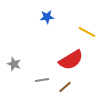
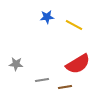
yellow line: moved 13 px left, 7 px up
red semicircle: moved 7 px right, 4 px down
gray star: moved 2 px right; rotated 16 degrees counterclockwise
brown line: rotated 32 degrees clockwise
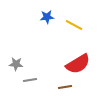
gray line: moved 12 px left
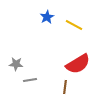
blue star: rotated 24 degrees counterclockwise
brown line: rotated 72 degrees counterclockwise
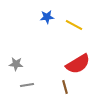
blue star: rotated 24 degrees clockwise
gray line: moved 3 px left, 5 px down
brown line: rotated 24 degrees counterclockwise
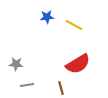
brown line: moved 4 px left, 1 px down
